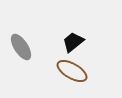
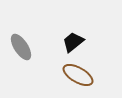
brown ellipse: moved 6 px right, 4 px down
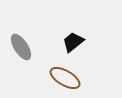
brown ellipse: moved 13 px left, 3 px down
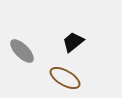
gray ellipse: moved 1 px right, 4 px down; rotated 12 degrees counterclockwise
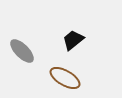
black trapezoid: moved 2 px up
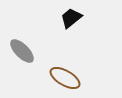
black trapezoid: moved 2 px left, 22 px up
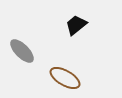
black trapezoid: moved 5 px right, 7 px down
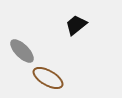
brown ellipse: moved 17 px left
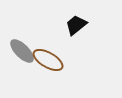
brown ellipse: moved 18 px up
